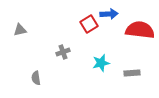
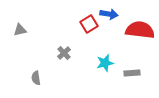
blue arrow: rotated 12 degrees clockwise
gray cross: moved 1 px right, 1 px down; rotated 24 degrees counterclockwise
cyan star: moved 4 px right
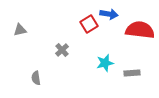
gray cross: moved 2 px left, 3 px up
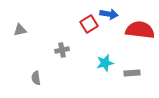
gray cross: rotated 32 degrees clockwise
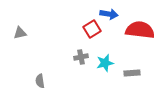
red square: moved 3 px right, 5 px down
gray triangle: moved 3 px down
gray cross: moved 19 px right, 7 px down
gray semicircle: moved 4 px right, 3 px down
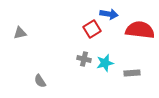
gray cross: moved 3 px right, 2 px down; rotated 24 degrees clockwise
gray semicircle: rotated 24 degrees counterclockwise
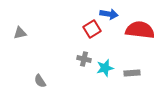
cyan star: moved 5 px down
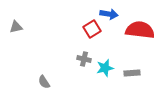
gray triangle: moved 4 px left, 6 px up
gray semicircle: moved 4 px right, 1 px down
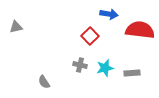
red square: moved 2 px left, 7 px down; rotated 12 degrees counterclockwise
gray cross: moved 4 px left, 6 px down
